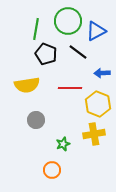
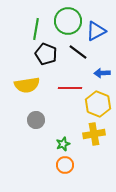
orange circle: moved 13 px right, 5 px up
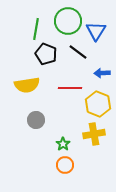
blue triangle: rotated 30 degrees counterclockwise
green star: rotated 16 degrees counterclockwise
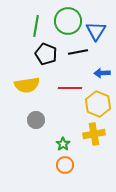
green line: moved 3 px up
black line: rotated 48 degrees counterclockwise
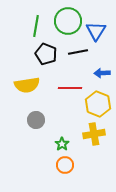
green star: moved 1 px left
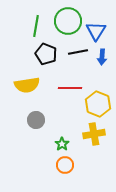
blue arrow: moved 16 px up; rotated 84 degrees counterclockwise
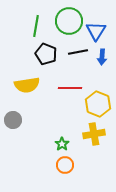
green circle: moved 1 px right
gray circle: moved 23 px left
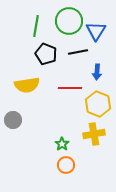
blue arrow: moved 5 px left, 15 px down
orange circle: moved 1 px right
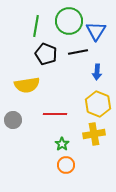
red line: moved 15 px left, 26 px down
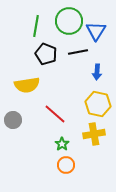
yellow hexagon: rotated 10 degrees counterclockwise
red line: rotated 40 degrees clockwise
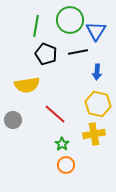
green circle: moved 1 px right, 1 px up
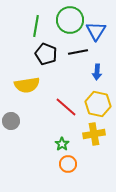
red line: moved 11 px right, 7 px up
gray circle: moved 2 px left, 1 px down
orange circle: moved 2 px right, 1 px up
